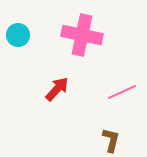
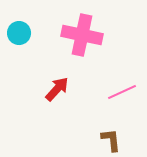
cyan circle: moved 1 px right, 2 px up
brown L-shape: rotated 20 degrees counterclockwise
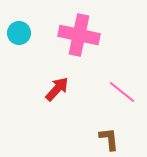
pink cross: moved 3 px left
pink line: rotated 64 degrees clockwise
brown L-shape: moved 2 px left, 1 px up
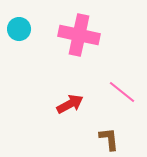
cyan circle: moved 4 px up
red arrow: moved 13 px right, 15 px down; rotated 20 degrees clockwise
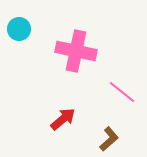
pink cross: moved 3 px left, 16 px down
red arrow: moved 7 px left, 15 px down; rotated 12 degrees counterclockwise
brown L-shape: rotated 55 degrees clockwise
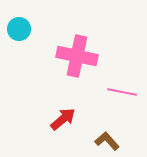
pink cross: moved 1 px right, 5 px down
pink line: rotated 28 degrees counterclockwise
brown L-shape: moved 2 px left, 2 px down; rotated 90 degrees counterclockwise
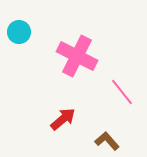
cyan circle: moved 3 px down
pink cross: rotated 15 degrees clockwise
pink line: rotated 40 degrees clockwise
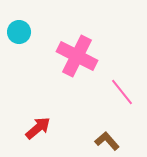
red arrow: moved 25 px left, 9 px down
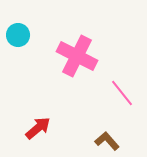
cyan circle: moved 1 px left, 3 px down
pink line: moved 1 px down
